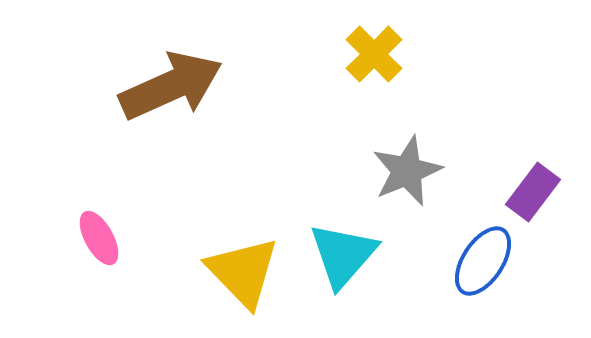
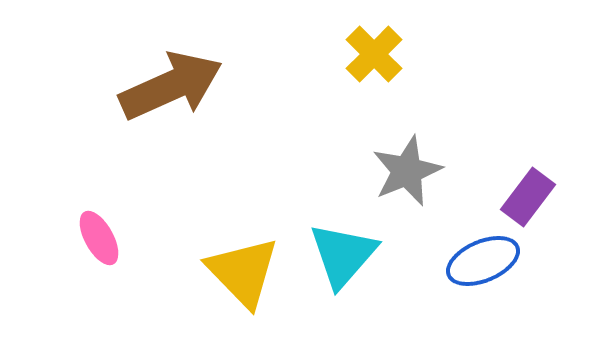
purple rectangle: moved 5 px left, 5 px down
blue ellipse: rotated 34 degrees clockwise
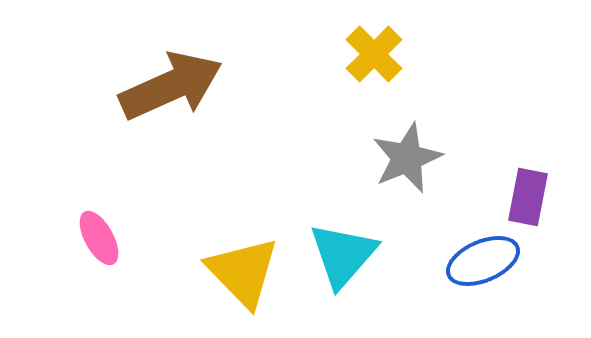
gray star: moved 13 px up
purple rectangle: rotated 26 degrees counterclockwise
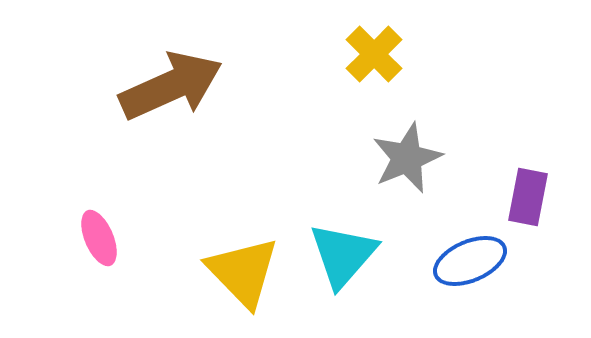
pink ellipse: rotated 6 degrees clockwise
blue ellipse: moved 13 px left
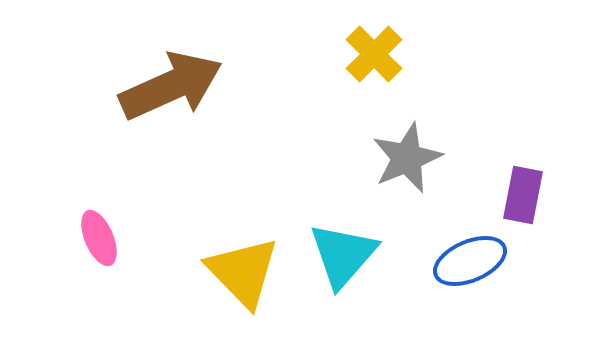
purple rectangle: moved 5 px left, 2 px up
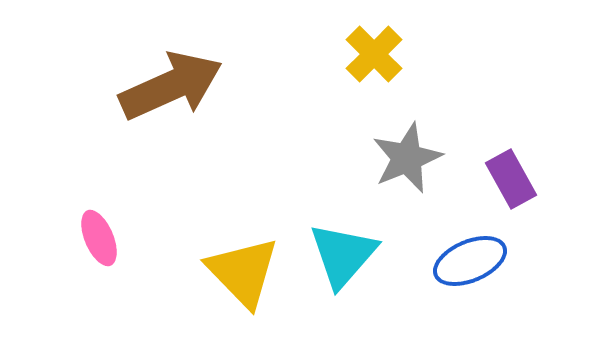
purple rectangle: moved 12 px left, 16 px up; rotated 40 degrees counterclockwise
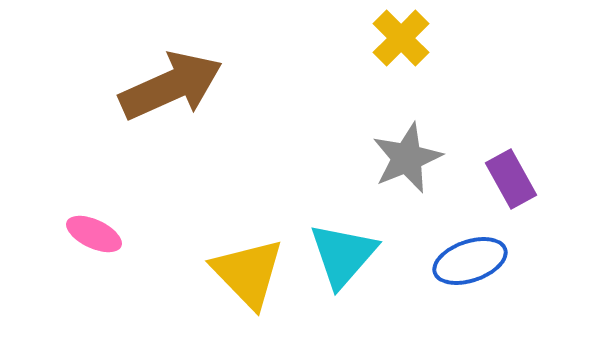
yellow cross: moved 27 px right, 16 px up
pink ellipse: moved 5 px left, 4 px up; rotated 42 degrees counterclockwise
blue ellipse: rotated 4 degrees clockwise
yellow triangle: moved 5 px right, 1 px down
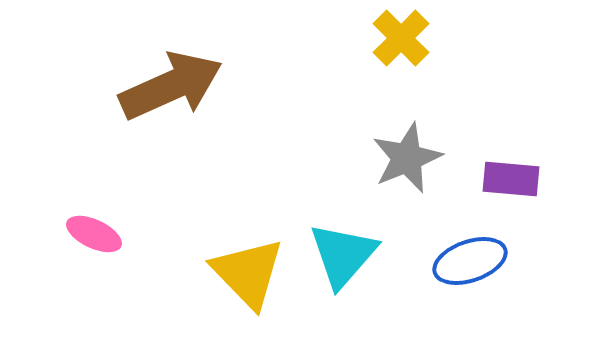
purple rectangle: rotated 56 degrees counterclockwise
